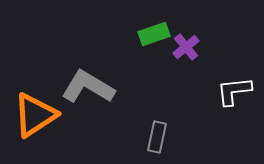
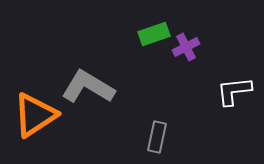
purple cross: rotated 12 degrees clockwise
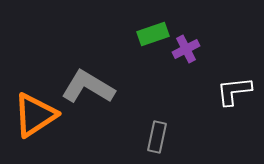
green rectangle: moved 1 px left
purple cross: moved 2 px down
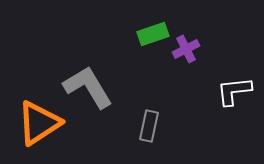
gray L-shape: rotated 28 degrees clockwise
orange triangle: moved 4 px right, 8 px down
gray rectangle: moved 8 px left, 11 px up
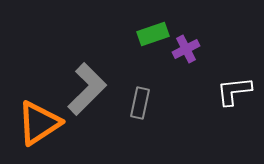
gray L-shape: moved 1 px left, 2 px down; rotated 76 degrees clockwise
gray rectangle: moved 9 px left, 23 px up
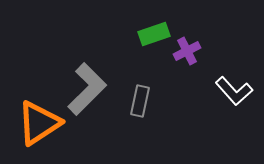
green rectangle: moved 1 px right
purple cross: moved 1 px right, 2 px down
white L-shape: rotated 126 degrees counterclockwise
gray rectangle: moved 2 px up
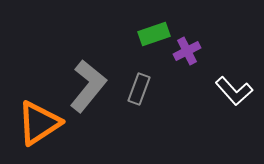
gray L-shape: moved 1 px right, 3 px up; rotated 6 degrees counterclockwise
gray rectangle: moved 1 px left, 12 px up; rotated 8 degrees clockwise
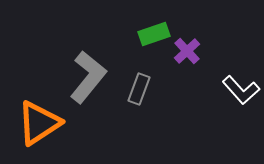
purple cross: rotated 16 degrees counterclockwise
gray L-shape: moved 9 px up
white L-shape: moved 7 px right, 1 px up
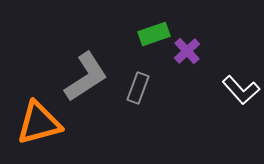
gray L-shape: moved 2 px left; rotated 18 degrees clockwise
gray rectangle: moved 1 px left, 1 px up
orange triangle: rotated 18 degrees clockwise
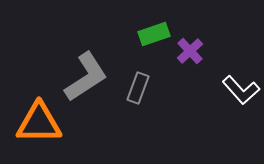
purple cross: moved 3 px right
orange triangle: rotated 15 degrees clockwise
